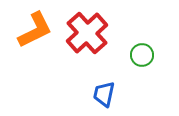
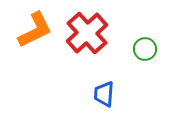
green circle: moved 3 px right, 6 px up
blue trapezoid: rotated 8 degrees counterclockwise
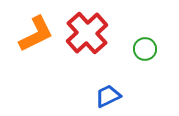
orange L-shape: moved 1 px right, 4 px down
blue trapezoid: moved 4 px right, 2 px down; rotated 60 degrees clockwise
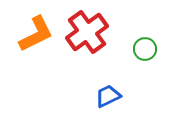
red cross: moved 1 px up; rotated 6 degrees clockwise
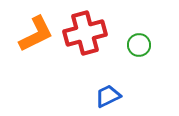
red cross: moved 2 px left, 1 px down; rotated 21 degrees clockwise
green circle: moved 6 px left, 4 px up
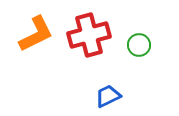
red cross: moved 4 px right, 2 px down
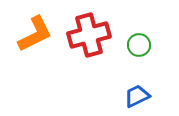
orange L-shape: moved 1 px left
blue trapezoid: moved 29 px right
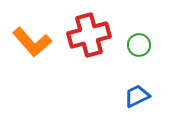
orange L-shape: moved 3 px left, 8 px down; rotated 75 degrees clockwise
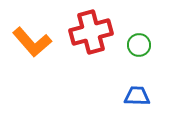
red cross: moved 2 px right, 3 px up
blue trapezoid: rotated 28 degrees clockwise
